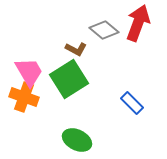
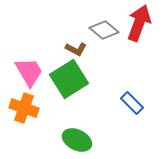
red arrow: moved 1 px right
orange cross: moved 11 px down
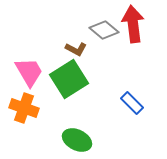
red arrow: moved 6 px left, 1 px down; rotated 27 degrees counterclockwise
